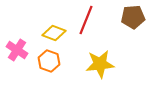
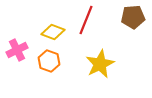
yellow diamond: moved 1 px left, 1 px up
pink cross: rotated 30 degrees clockwise
yellow star: rotated 20 degrees counterclockwise
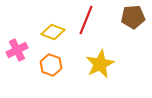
orange hexagon: moved 2 px right, 4 px down
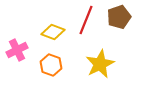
brown pentagon: moved 14 px left; rotated 15 degrees counterclockwise
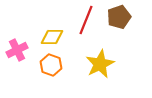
yellow diamond: moved 1 px left, 5 px down; rotated 20 degrees counterclockwise
